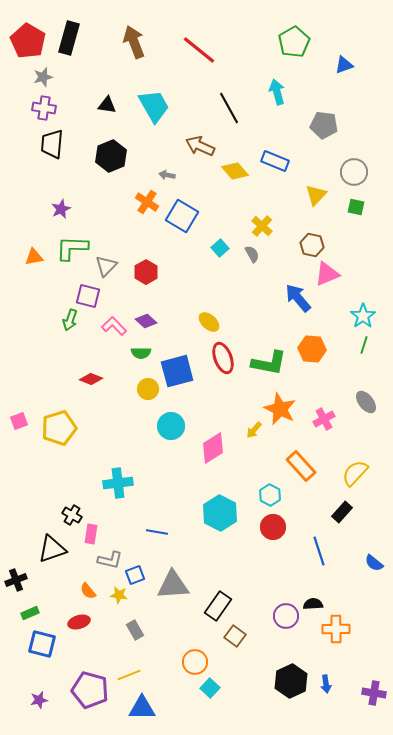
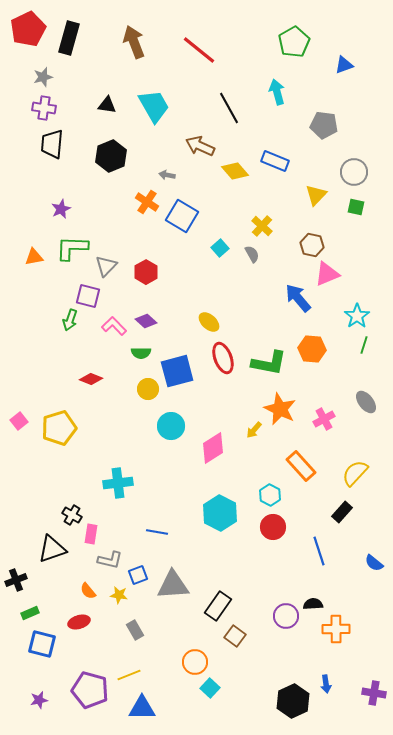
red pentagon at (28, 41): moved 12 px up; rotated 16 degrees clockwise
cyan star at (363, 316): moved 6 px left
pink square at (19, 421): rotated 18 degrees counterclockwise
blue square at (135, 575): moved 3 px right
black hexagon at (291, 681): moved 2 px right, 20 px down
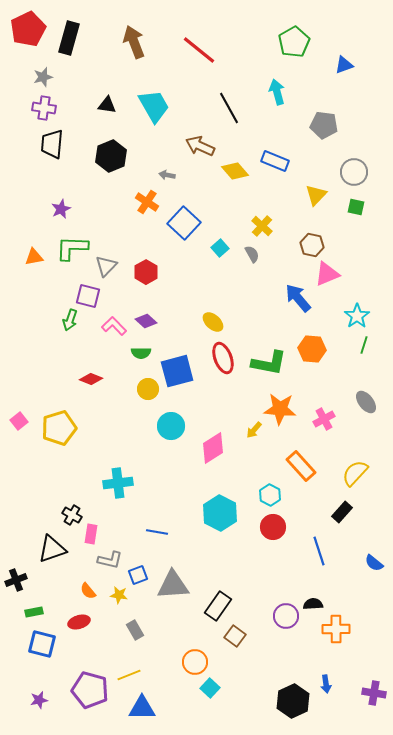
blue square at (182, 216): moved 2 px right, 7 px down; rotated 12 degrees clockwise
yellow ellipse at (209, 322): moved 4 px right
orange star at (280, 409): rotated 20 degrees counterclockwise
green rectangle at (30, 613): moved 4 px right, 1 px up; rotated 12 degrees clockwise
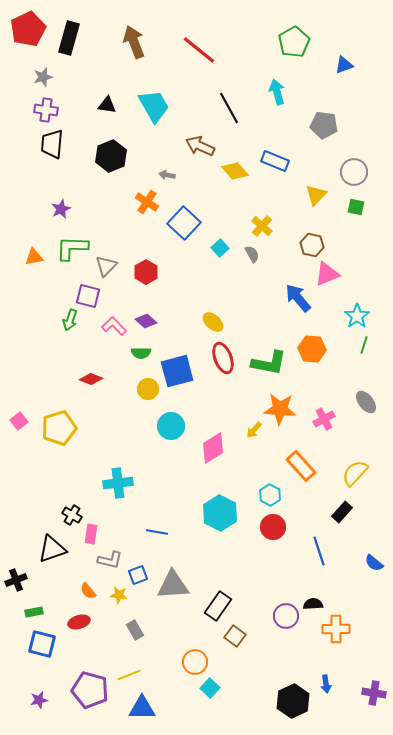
purple cross at (44, 108): moved 2 px right, 2 px down
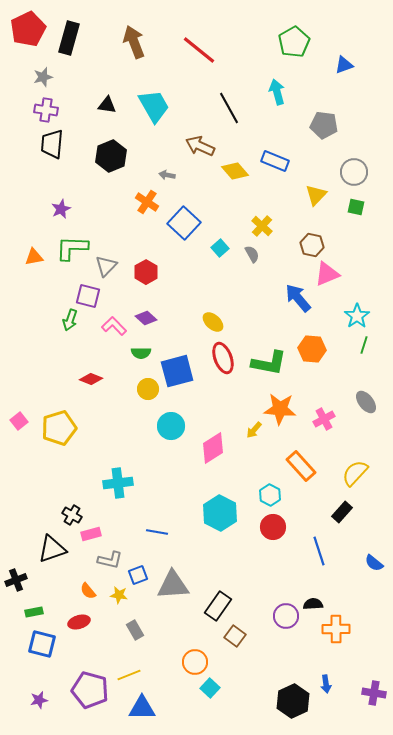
purple diamond at (146, 321): moved 3 px up
pink rectangle at (91, 534): rotated 66 degrees clockwise
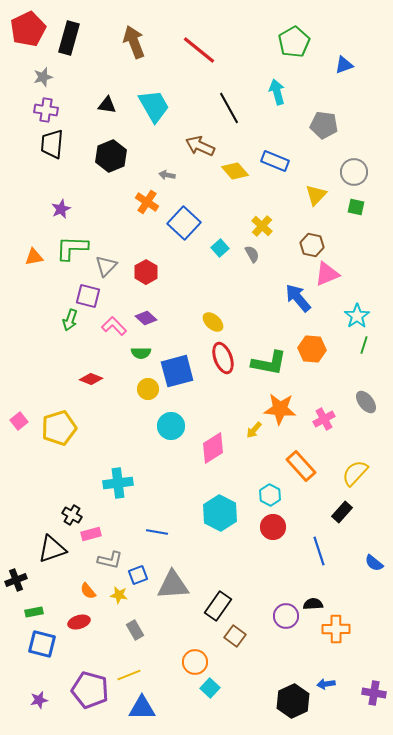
blue arrow at (326, 684): rotated 90 degrees clockwise
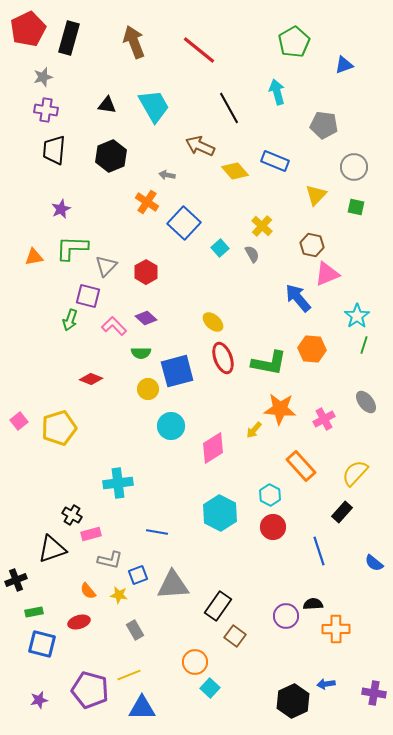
black trapezoid at (52, 144): moved 2 px right, 6 px down
gray circle at (354, 172): moved 5 px up
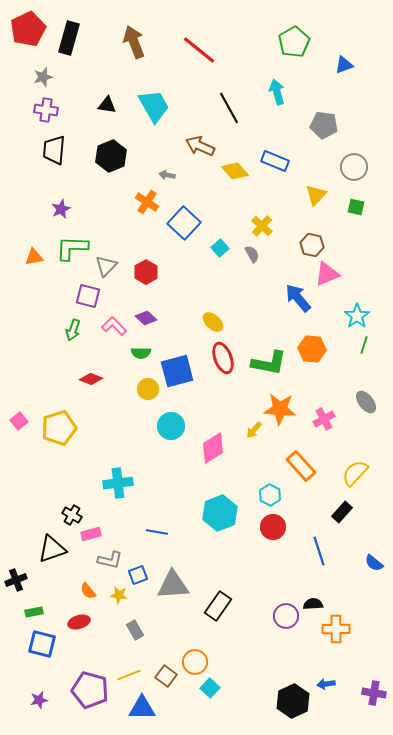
green arrow at (70, 320): moved 3 px right, 10 px down
cyan hexagon at (220, 513): rotated 12 degrees clockwise
brown square at (235, 636): moved 69 px left, 40 px down
